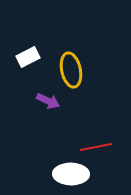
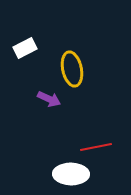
white rectangle: moved 3 px left, 9 px up
yellow ellipse: moved 1 px right, 1 px up
purple arrow: moved 1 px right, 2 px up
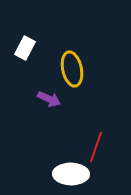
white rectangle: rotated 35 degrees counterclockwise
red line: rotated 60 degrees counterclockwise
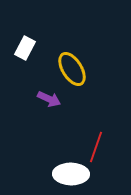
yellow ellipse: rotated 20 degrees counterclockwise
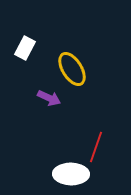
purple arrow: moved 1 px up
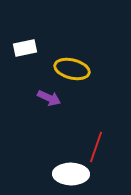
white rectangle: rotated 50 degrees clockwise
yellow ellipse: rotated 44 degrees counterclockwise
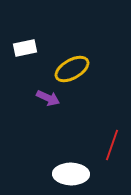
yellow ellipse: rotated 44 degrees counterclockwise
purple arrow: moved 1 px left
red line: moved 16 px right, 2 px up
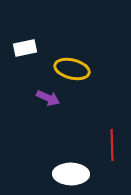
yellow ellipse: rotated 44 degrees clockwise
red line: rotated 20 degrees counterclockwise
